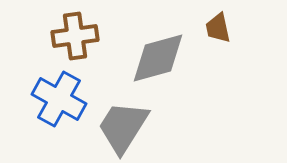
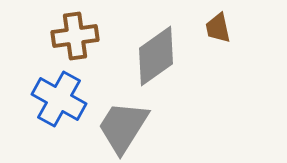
gray diamond: moved 2 px left, 2 px up; rotated 20 degrees counterclockwise
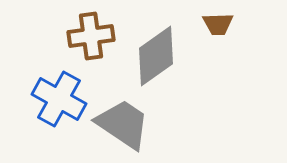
brown trapezoid: moved 4 px up; rotated 80 degrees counterclockwise
brown cross: moved 16 px right
gray trapezoid: moved 3 px up; rotated 92 degrees clockwise
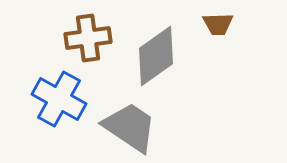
brown cross: moved 3 px left, 2 px down
gray trapezoid: moved 7 px right, 3 px down
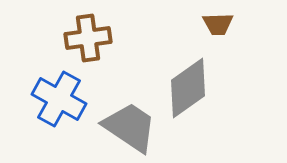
gray diamond: moved 32 px right, 32 px down
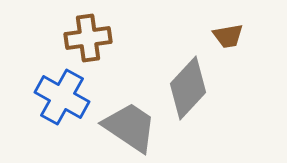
brown trapezoid: moved 10 px right, 12 px down; rotated 8 degrees counterclockwise
gray diamond: rotated 12 degrees counterclockwise
blue cross: moved 3 px right, 2 px up
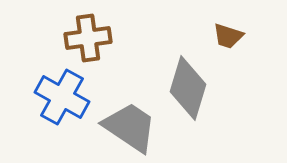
brown trapezoid: rotated 28 degrees clockwise
gray diamond: rotated 26 degrees counterclockwise
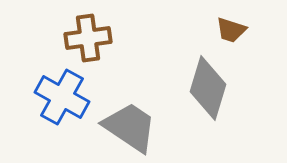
brown trapezoid: moved 3 px right, 6 px up
gray diamond: moved 20 px right
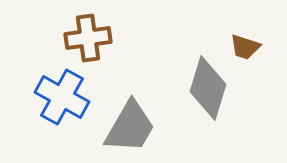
brown trapezoid: moved 14 px right, 17 px down
gray trapezoid: rotated 86 degrees clockwise
